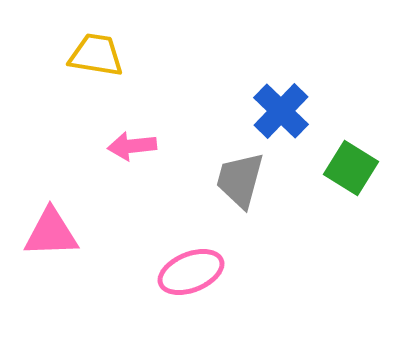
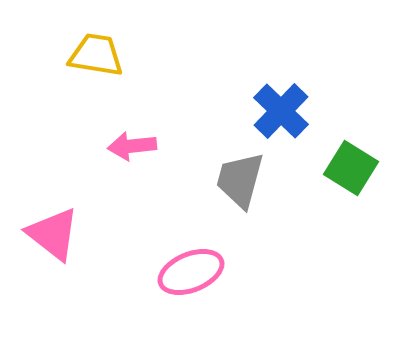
pink triangle: moved 2 px right, 1 px down; rotated 40 degrees clockwise
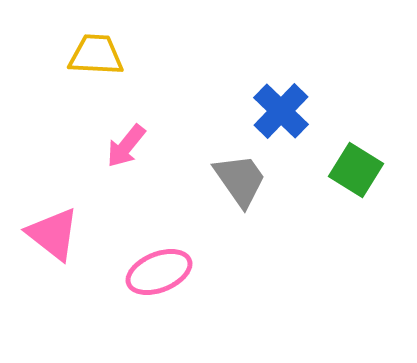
yellow trapezoid: rotated 6 degrees counterclockwise
pink arrow: moved 6 px left; rotated 45 degrees counterclockwise
green square: moved 5 px right, 2 px down
gray trapezoid: rotated 130 degrees clockwise
pink ellipse: moved 32 px left
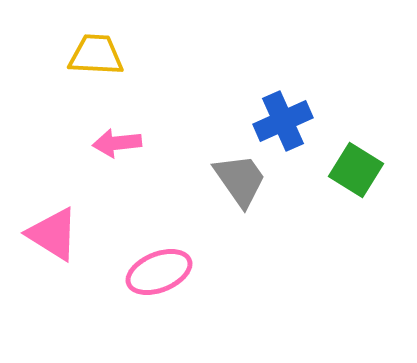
blue cross: moved 2 px right, 10 px down; rotated 22 degrees clockwise
pink arrow: moved 9 px left, 3 px up; rotated 45 degrees clockwise
pink triangle: rotated 6 degrees counterclockwise
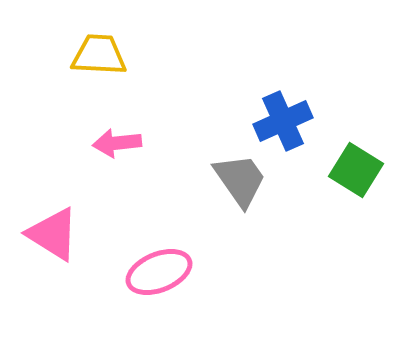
yellow trapezoid: moved 3 px right
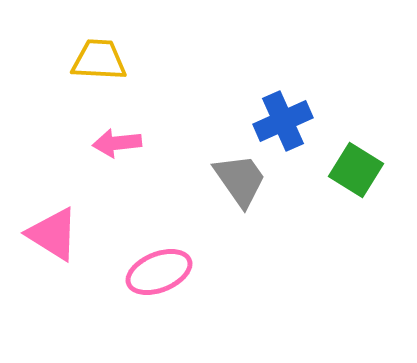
yellow trapezoid: moved 5 px down
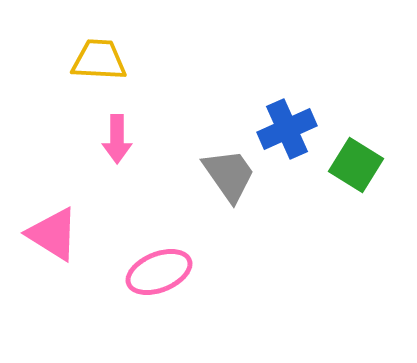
blue cross: moved 4 px right, 8 px down
pink arrow: moved 4 px up; rotated 84 degrees counterclockwise
green square: moved 5 px up
gray trapezoid: moved 11 px left, 5 px up
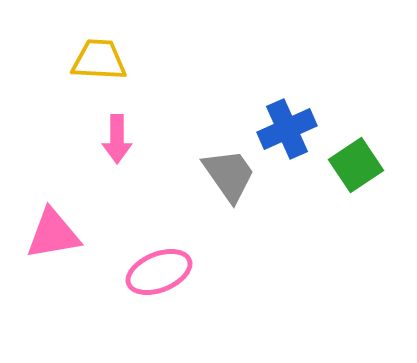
green square: rotated 24 degrees clockwise
pink triangle: rotated 42 degrees counterclockwise
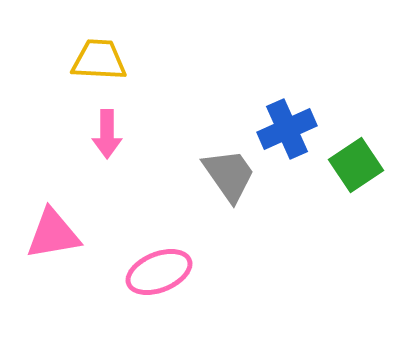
pink arrow: moved 10 px left, 5 px up
